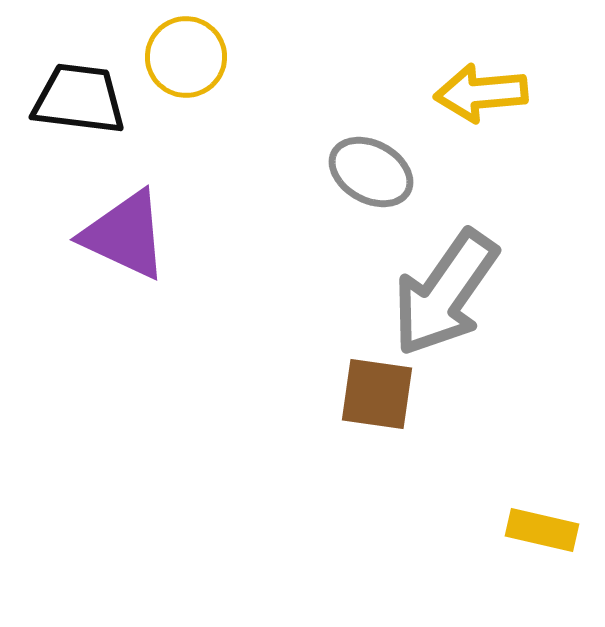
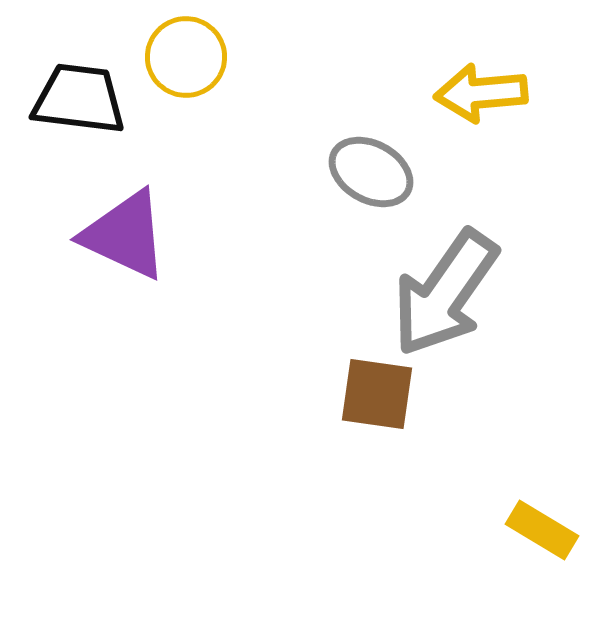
yellow rectangle: rotated 18 degrees clockwise
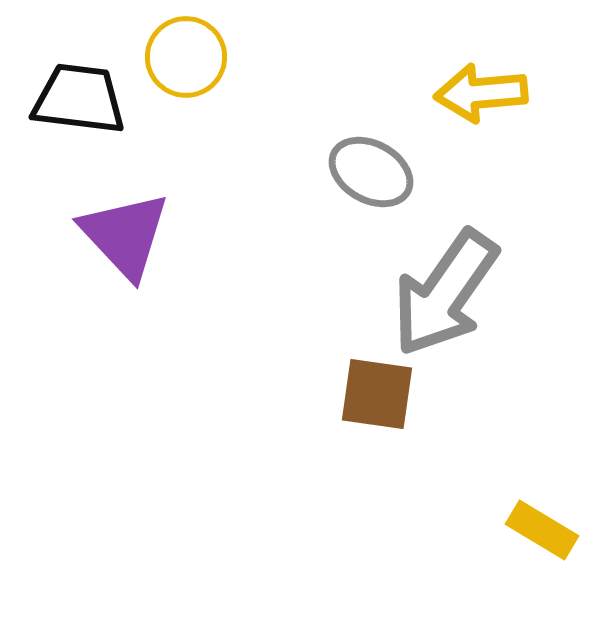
purple triangle: rotated 22 degrees clockwise
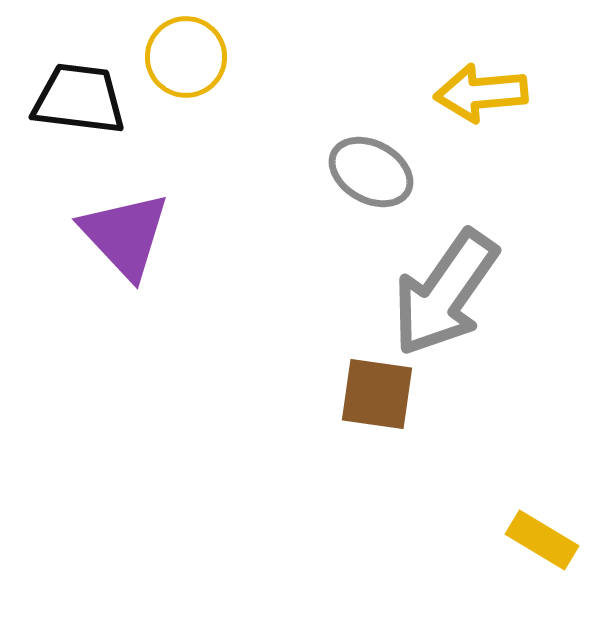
yellow rectangle: moved 10 px down
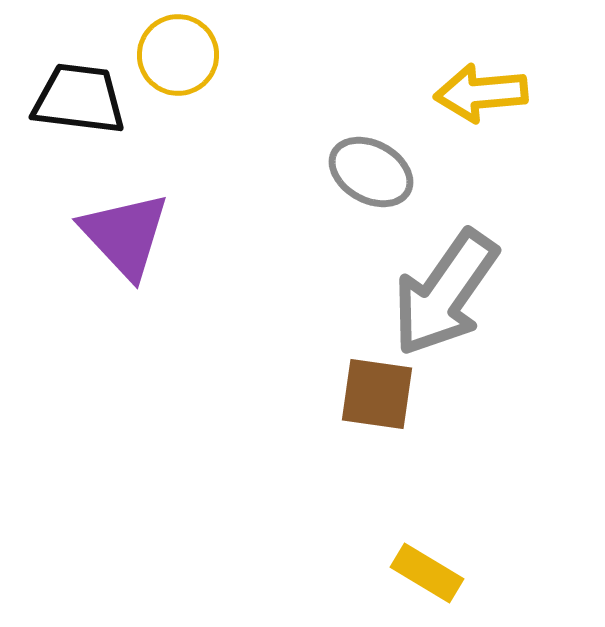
yellow circle: moved 8 px left, 2 px up
yellow rectangle: moved 115 px left, 33 px down
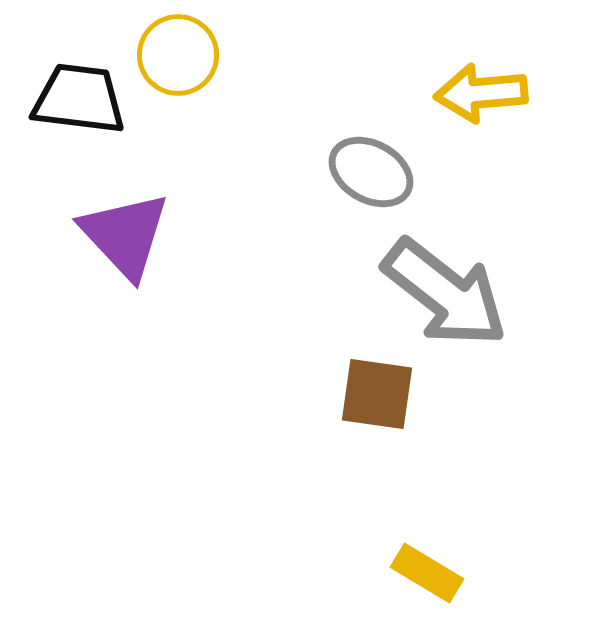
gray arrow: rotated 87 degrees counterclockwise
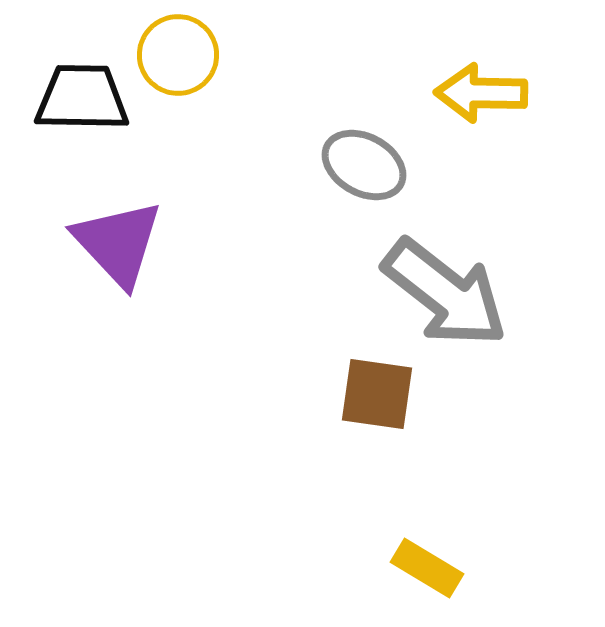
yellow arrow: rotated 6 degrees clockwise
black trapezoid: moved 3 px right, 1 px up; rotated 6 degrees counterclockwise
gray ellipse: moved 7 px left, 7 px up
purple triangle: moved 7 px left, 8 px down
yellow rectangle: moved 5 px up
